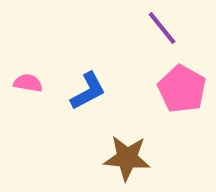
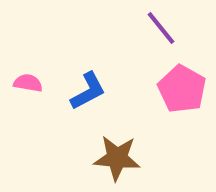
purple line: moved 1 px left
brown star: moved 10 px left
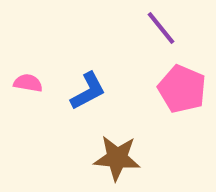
pink pentagon: rotated 6 degrees counterclockwise
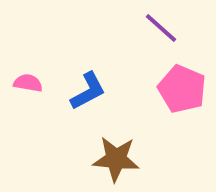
purple line: rotated 9 degrees counterclockwise
brown star: moved 1 px left, 1 px down
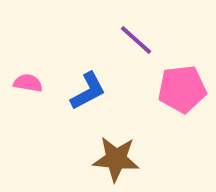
purple line: moved 25 px left, 12 px down
pink pentagon: rotated 30 degrees counterclockwise
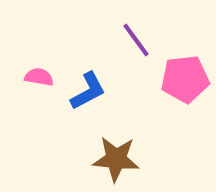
purple line: rotated 12 degrees clockwise
pink semicircle: moved 11 px right, 6 px up
pink pentagon: moved 3 px right, 10 px up
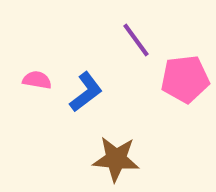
pink semicircle: moved 2 px left, 3 px down
blue L-shape: moved 2 px left, 1 px down; rotated 9 degrees counterclockwise
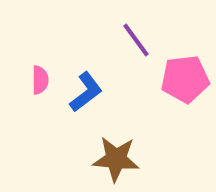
pink semicircle: moved 3 px right; rotated 80 degrees clockwise
